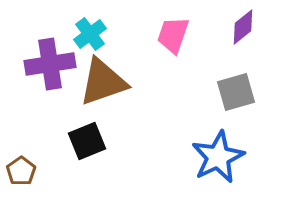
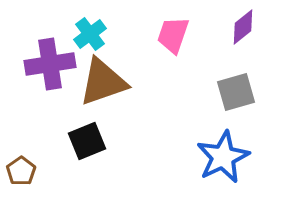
blue star: moved 5 px right
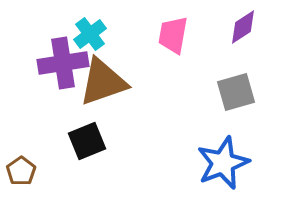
purple diamond: rotated 6 degrees clockwise
pink trapezoid: rotated 9 degrees counterclockwise
purple cross: moved 13 px right, 1 px up
blue star: moved 6 px down; rotated 4 degrees clockwise
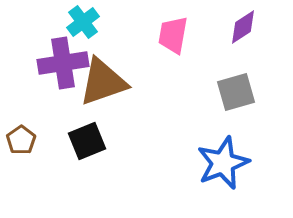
cyan cross: moved 7 px left, 12 px up
brown pentagon: moved 31 px up
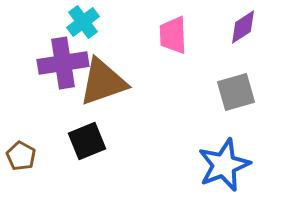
pink trapezoid: rotated 12 degrees counterclockwise
brown pentagon: moved 16 px down; rotated 8 degrees counterclockwise
blue star: moved 1 px right, 2 px down
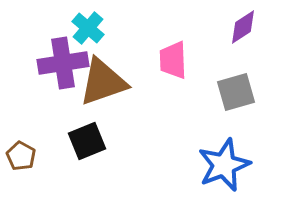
cyan cross: moved 5 px right, 6 px down; rotated 12 degrees counterclockwise
pink trapezoid: moved 25 px down
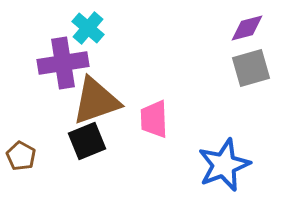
purple diamond: moved 4 px right, 1 px down; rotated 18 degrees clockwise
pink trapezoid: moved 19 px left, 59 px down
brown triangle: moved 7 px left, 19 px down
gray square: moved 15 px right, 24 px up
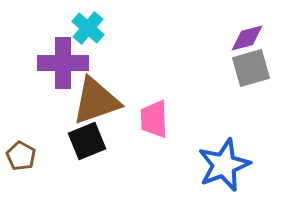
purple diamond: moved 10 px down
purple cross: rotated 9 degrees clockwise
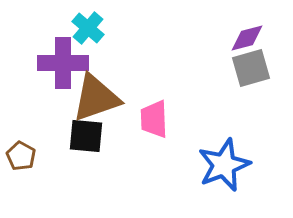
brown triangle: moved 3 px up
black square: moved 1 px left, 5 px up; rotated 27 degrees clockwise
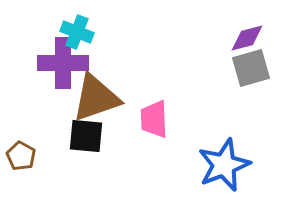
cyan cross: moved 11 px left, 4 px down; rotated 20 degrees counterclockwise
